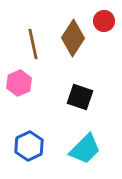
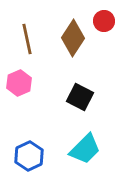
brown line: moved 6 px left, 5 px up
black square: rotated 8 degrees clockwise
blue hexagon: moved 10 px down
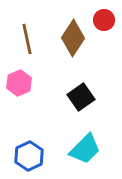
red circle: moved 1 px up
black square: moved 1 px right; rotated 28 degrees clockwise
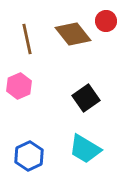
red circle: moved 2 px right, 1 px down
brown diamond: moved 4 px up; rotated 72 degrees counterclockwise
pink hexagon: moved 3 px down
black square: moved 5 px right, 1 px down
cyan trapezoid: rotated 76 degrees clockwise
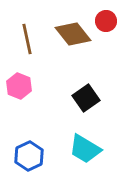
pink hexagon: rotated 15 degrees counterclockwise
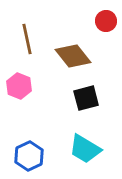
brown diamond: moved 22 px down
black square: rotated 20 degrees clockwise
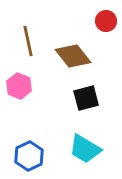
brown line: moved 1 px right, 2 px down
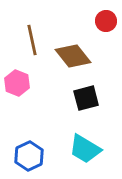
brown line: moved 4 px right, 1 px up
pink hexagon: moved 2 px left, 3 px up
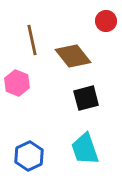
cyan trapezoid: rotated 40 degrees clockwise
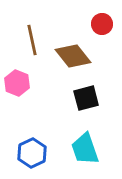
red circle: moved 4 px left, 3 px down
blue hexagon: moved 3 px right, 3 px up
